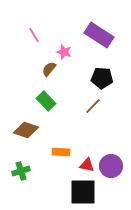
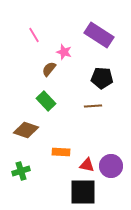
brown line: rotated 42 degrees clockwise
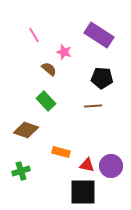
brown semicircle: rotated 91 degrees clockwise
orange rectangle: rotated 12 degrees clockwise
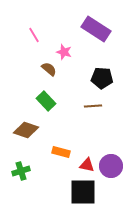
purple rectangle: moved 3 px left, 6 px up
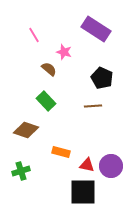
black pentagon: rotated 20 degrees clockwise
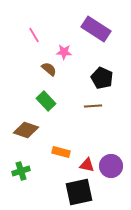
pink star: rotated 14 degrees counterclockwise
black square: moved 4 px left; rotated 12 degrees counterclockwise
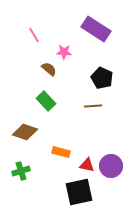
brown diamond: moved 1 px left, 2 px down
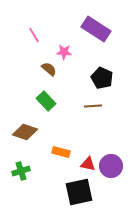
red triangle: moved 1 px right, 1 px up
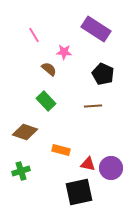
black pentagon: moved 1 px right, 4 px up
orange rectangle: moved 2 px up
purple circle: moved 2 px down
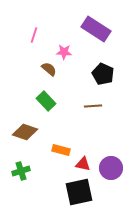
pink line: rotated 49 degrees clockwise
red triangle: moved 5 px left
